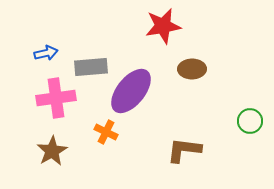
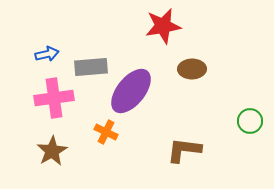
blue arrow: moved 1 px right, 1 px down
pink cross: moved 2 px left
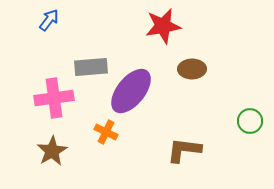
blue arrow: moved 2 px right, 34 px up; rotated 40 degrees counterclockwise
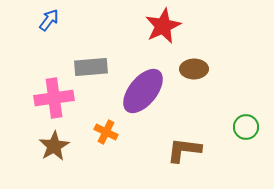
red star: rotated 15 degrees counterclockwise
brown ellipse: moved 2 px right
purple ellipse: moved 12 px right
green circle: moved 4 px left, 6 px down
brown star: moved 2 px right, 5 px up
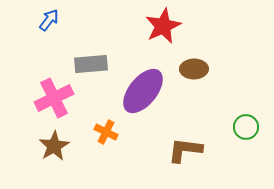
gray rectangle: moved 3 px up
pink cross: rotated 18 degrees counterclockwise
brown L-shape: moved 1 px right
